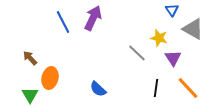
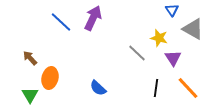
blue line: moved 2 px left; rotated 20 degrees counterclockwise
blue semicircle: moved 1 px up
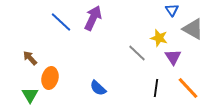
purple triangle: moved 1 px up
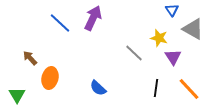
blue line: moved 1 px left, 1 px down
gray line: moved 3 px left
orange line: moved 1 px right, 1 px down
green triangle: moved 13 px left
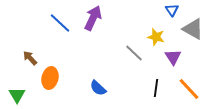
yellow star: moved 3 px left, 1 px up
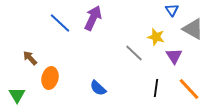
purple triangle: moved 1 px right, 1 px up
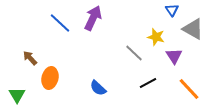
black line: moved 8 px left, 5 px up; rotated 54 degrees clockwise
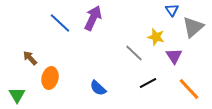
gray triangle: moved 2 px up; rotated 50 degrees clockwise
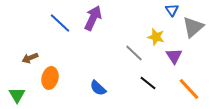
brown arrow: rotated 70 degrees counterclockwise
black line: rotated 66 degrees clockwise
